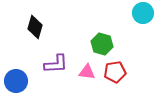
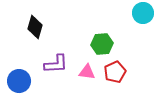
green hexagon: rotated 20 degrees counterclockwise
red pentagon: rotated 15 degrees counterclockwise
blue circle: moved 3 px right
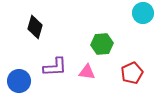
purple L-shape: moved 1 px left, 3 px down
red pentagon: moved 17 px right, 1 px down
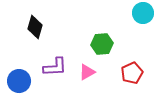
pink triangle: rotated 36 degrees counterclockwise
